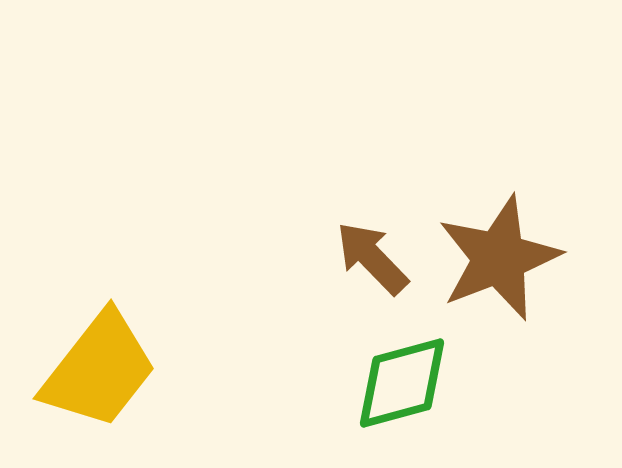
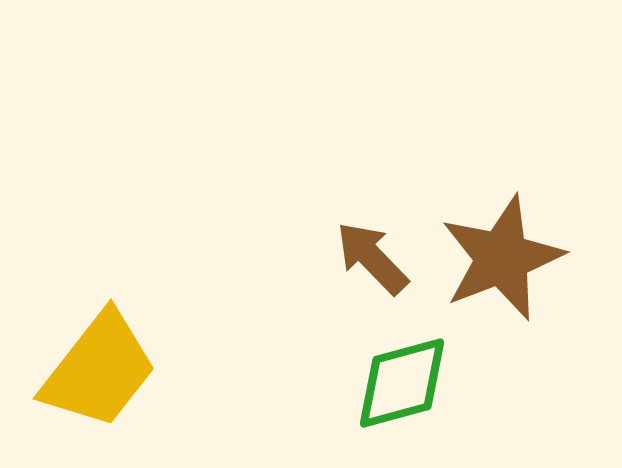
brown star: moved 3 px right
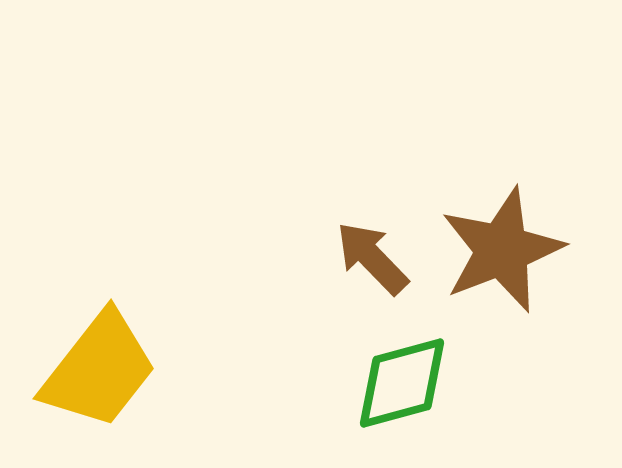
brown star: moved 8 px up
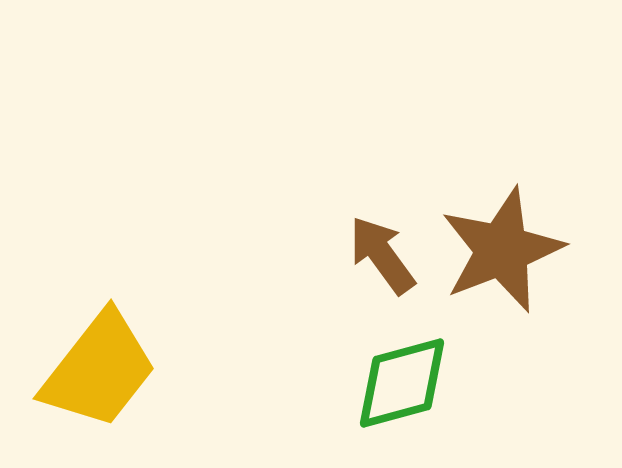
brown arrow: moved 10 px right, 3 px up; rotated 8 degrees clockwise
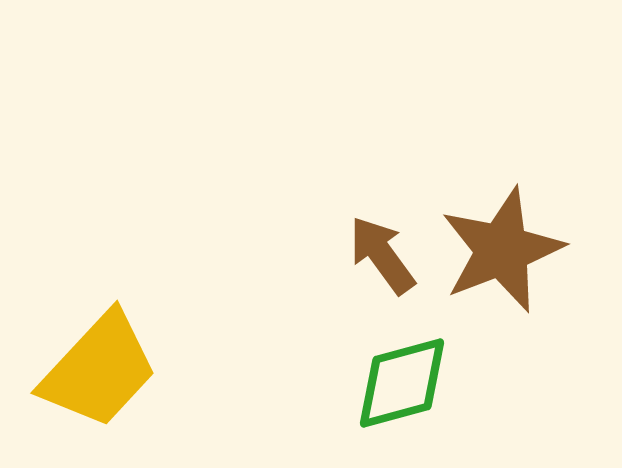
yellow trapezoid: rotated 5 degrees clockwise
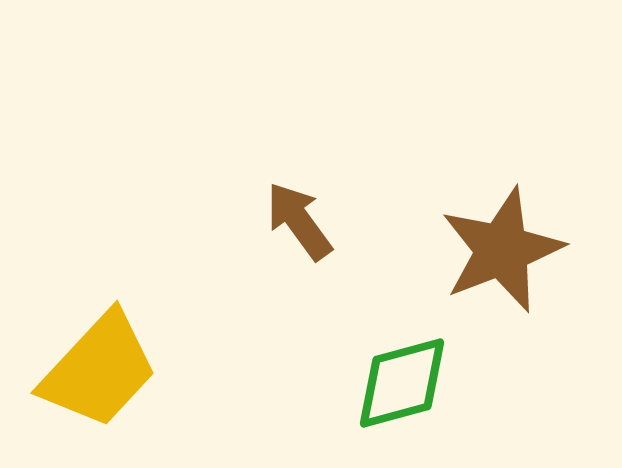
brown arrow: moved 83 px left, 34 px up
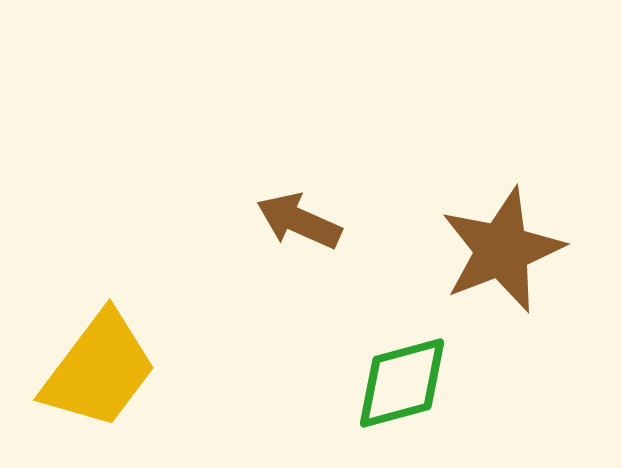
brown arrow: rotated 30 degrees counterclockwise
yellow trapezoid: rotated 6 degrees counterclockwise
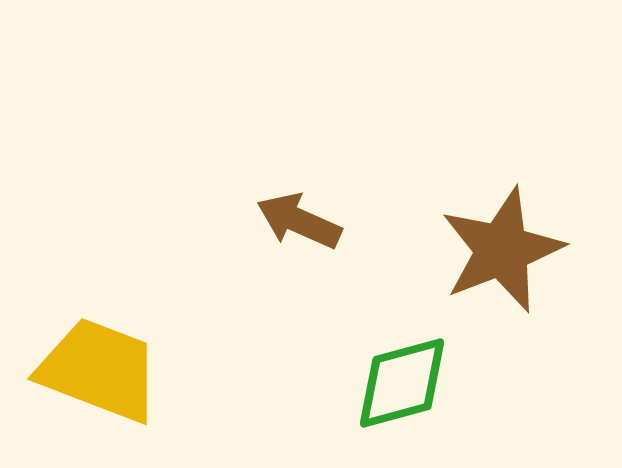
yellow trapezoid: rotated 106 degrees counterclockwise
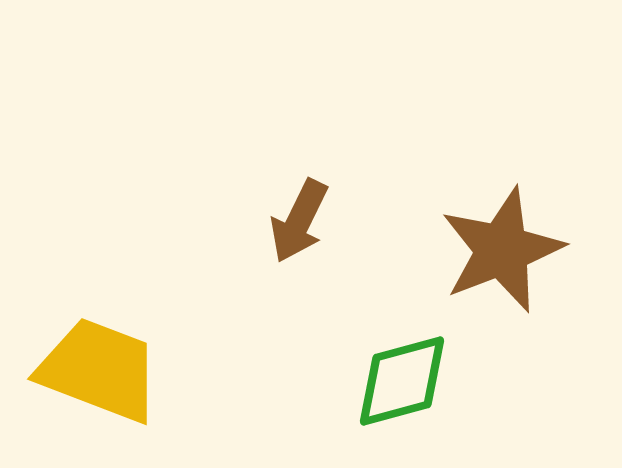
brown arrow: rotated 88 degrees counterclockwise
green diamond: moved 2 px up
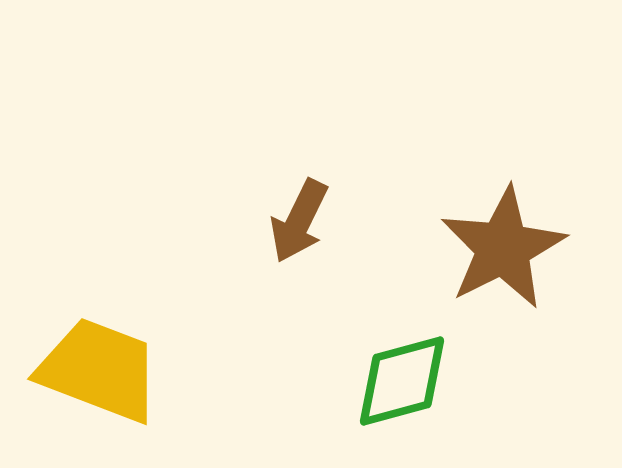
brown star: moved 1 px right, 2 px up; rotated 6 degrees counterclockwise
